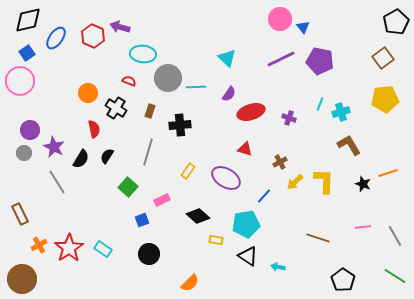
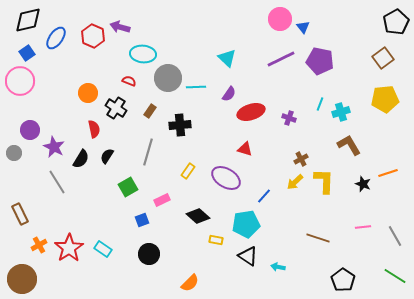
brown rectangle at (150, 111): rotated 16 degrees clockwise
gray circle at (24, 153): moved 10 px left
brown cross at (280, 162): moved 21 px right, 3 px up
green square at (128, 187): rotated 18 degrees clockwise
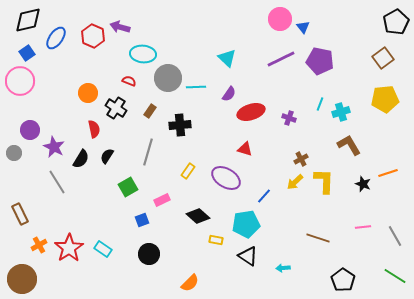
cyan arrow at (278, 267): moved 5 px right, 1 px down; rotated 16 degrees counterclockwise
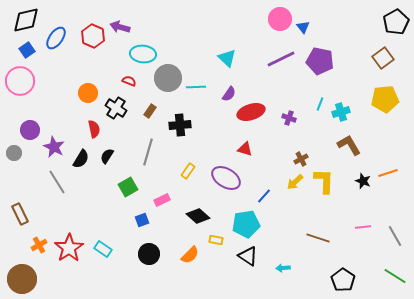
black diamond at (28, 20): moved 2 px left
blue square at (27, 53): moved 3 px up
black star at (363, 184): moved 3 px up
orange semicircle at (190, 283): moved 28 px up
